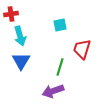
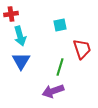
red trapezoid: rotated 145 degrees clockwise
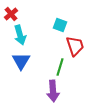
red cross: rotated 32 degrees counterclockwise
cyan square: rotated 32 degrees clockwise
cyan arrow: moved 1 px up
red trapezoid: moved 7 px left, 3 px up
purple arrow: rotated 75 degrees counterclockwise
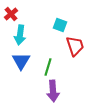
cyan arrow: rotated 24 degrees clockwise
green line: moved 12 px left
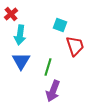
purple arrow: rotated 25 degrees clockwise
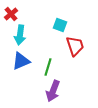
blue triangle: rotated 36 degrees clockwise
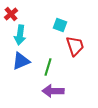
purple arrow: rotated 70 degrees clockwise
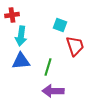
red cross: moved 1 px right, 1 px down; rotated 32 degrees clockwise
cyan arrow: moved 1 px right, 1 px down
blue triangle: rotated 18 degrees clockwise
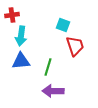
cyan square: moved 3 px right
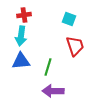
red cross: moved 12 px right
cyan square: moved 6 px right, 6 px up
